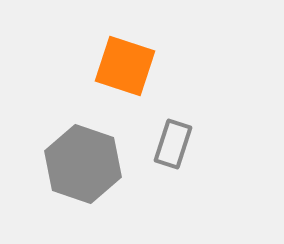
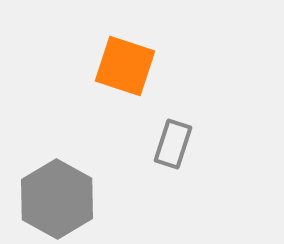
gray hexagon: moved 26 px left, 35 px down; rotated 10 degrees clockwise
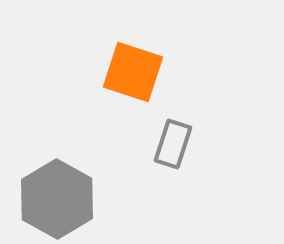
orange square: moved 8 px right, 6 px down
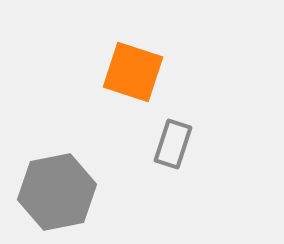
gray hexagon: moved 7 px up; rotated 20 degrees clockwise
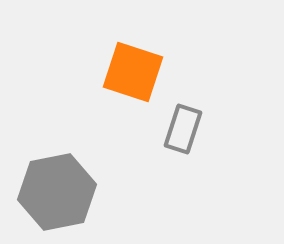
gray rectangle: moved 10 px right, 15 px up
